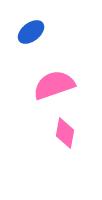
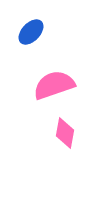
blue ellipse: rotated 8 degrees counterclockwise
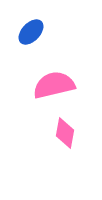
pink semicircle: rotated 6 degrees clockwise
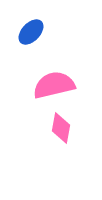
pink diamond: moved 4 px left, 5 px up
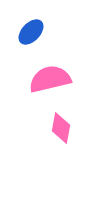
pink semicircle: moved 4 px left, 6 px up
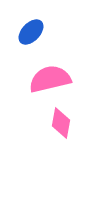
pink diamond: moved 5 px up
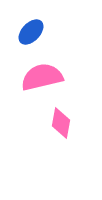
pink semicircle: moved 8 px left, 2 px up
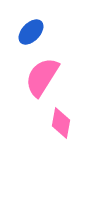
pink semicircle: rotated 45 degrees counterclockwise
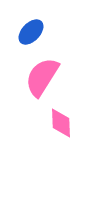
pink diamond: rotated 12 degrees counterclockwise
